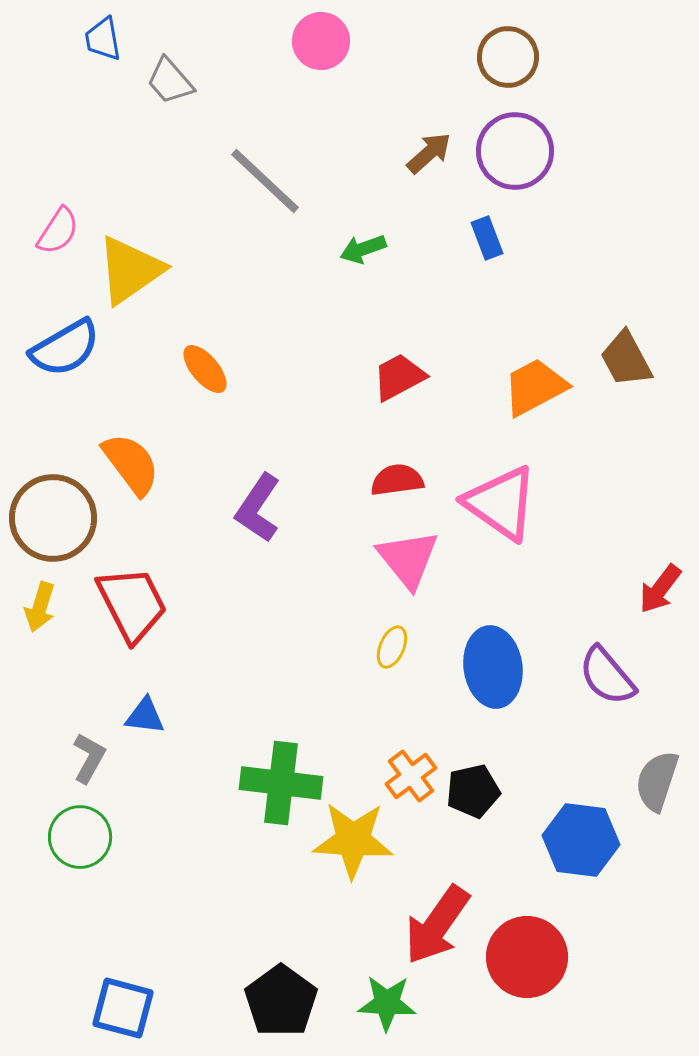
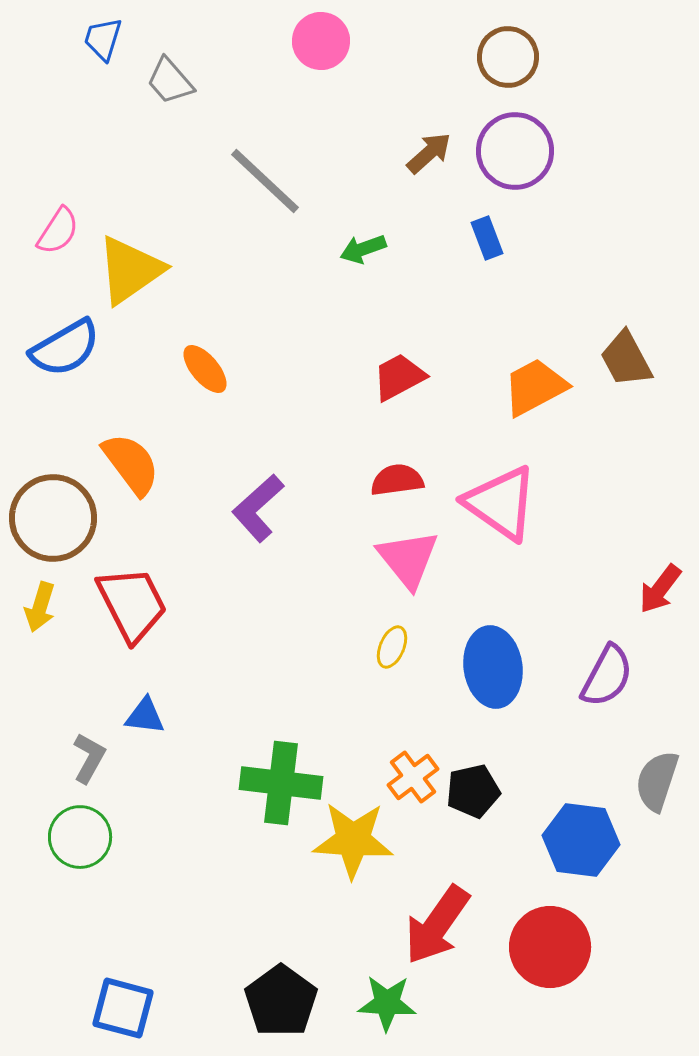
blue trapezoid at (103, 39): rotated 27 degrees clockwise
purple L-shape at (258, 508): rotated 14 degrees clockwise
purple semicircle at (607, 676): rotated 112 degrees counterclockwise
orange cross at (411, 776): moved 2 px right, 1 px down
red circle at (527, 957): moved 23 px right, 10 px up
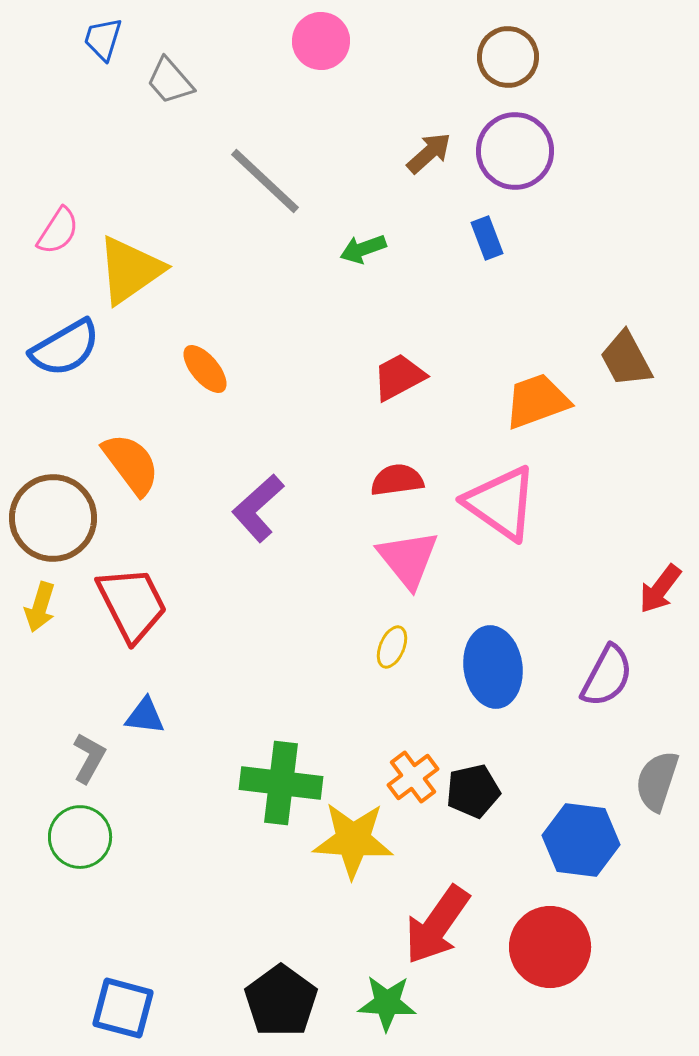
orange trapezoid at (535, 387): moved 2 px right, 14 px down; rotated 8 degrees clockwise
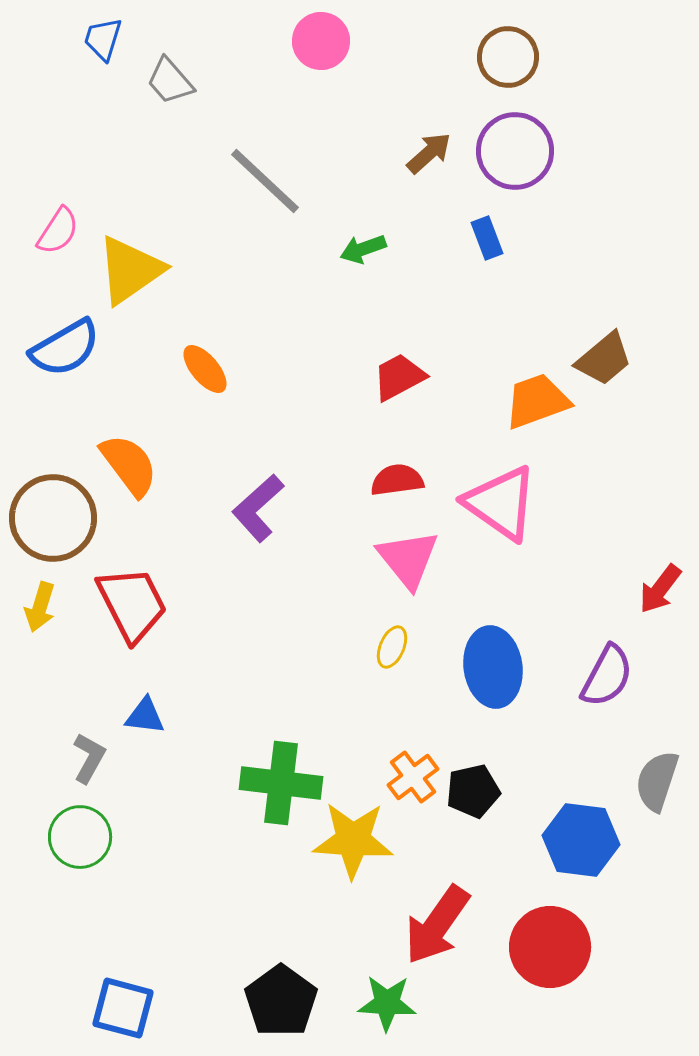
brown trapezoid at (626, 359): moved 22 px left; rotated 102 degrees counterclockwise
orange semicircle at (131, 464): moved 2 px left, 1 px down
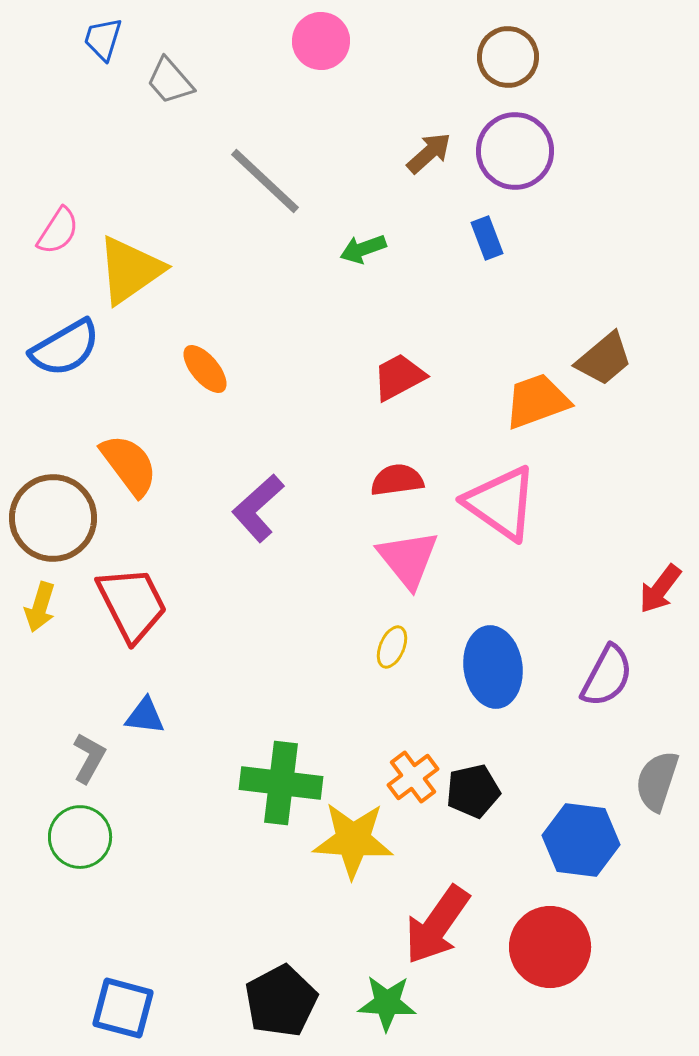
black pentagon at (281, 1001): rotated 8 degrees clockwise
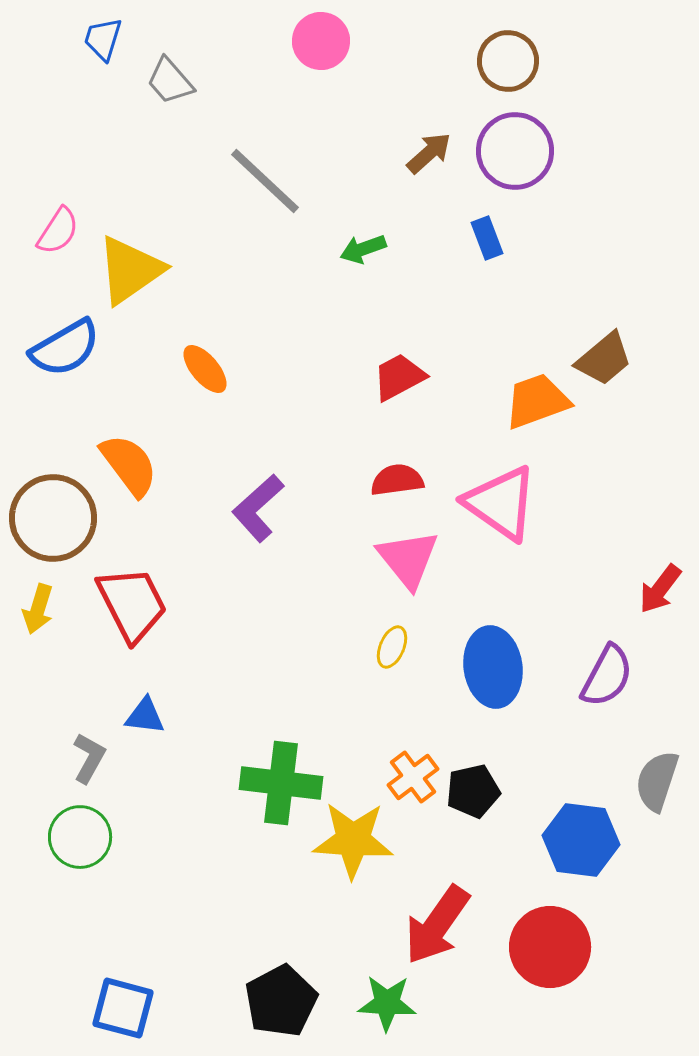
brown circle at (508, 57): moved 4 px down
yellow arrow at (40, 607): moved 2 px left, 2 px down
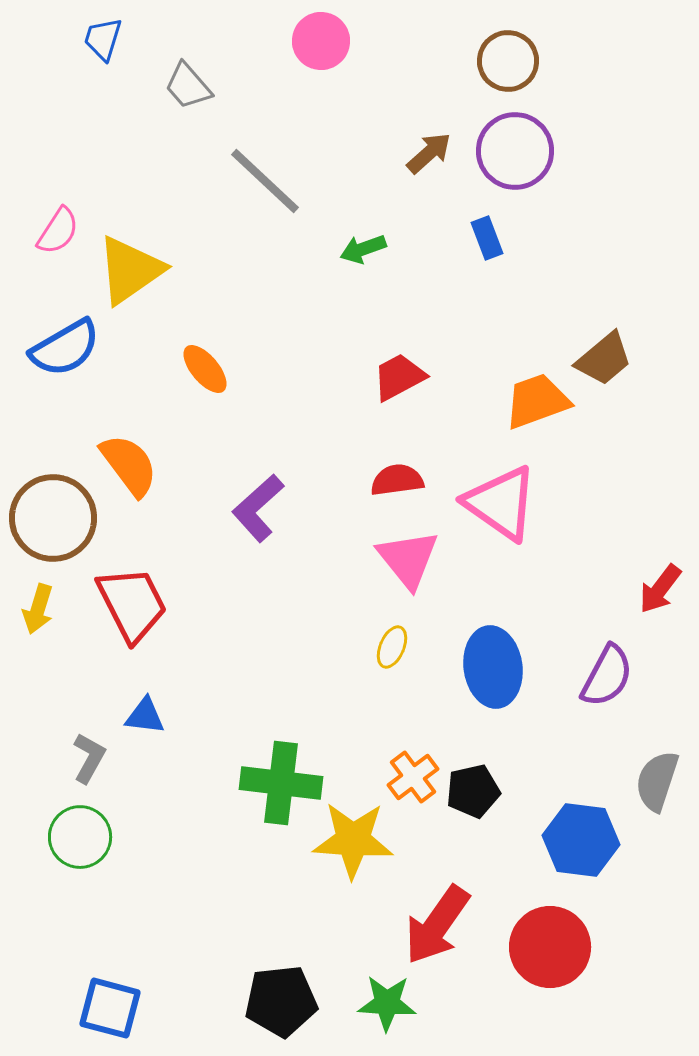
gray trapezoid at (170, 81): moved 18 px right, 5 px down
black pentagon at (281, 1001): rotated 22 degrees clockwise
blue square at (123, 1008): moved 13 px left
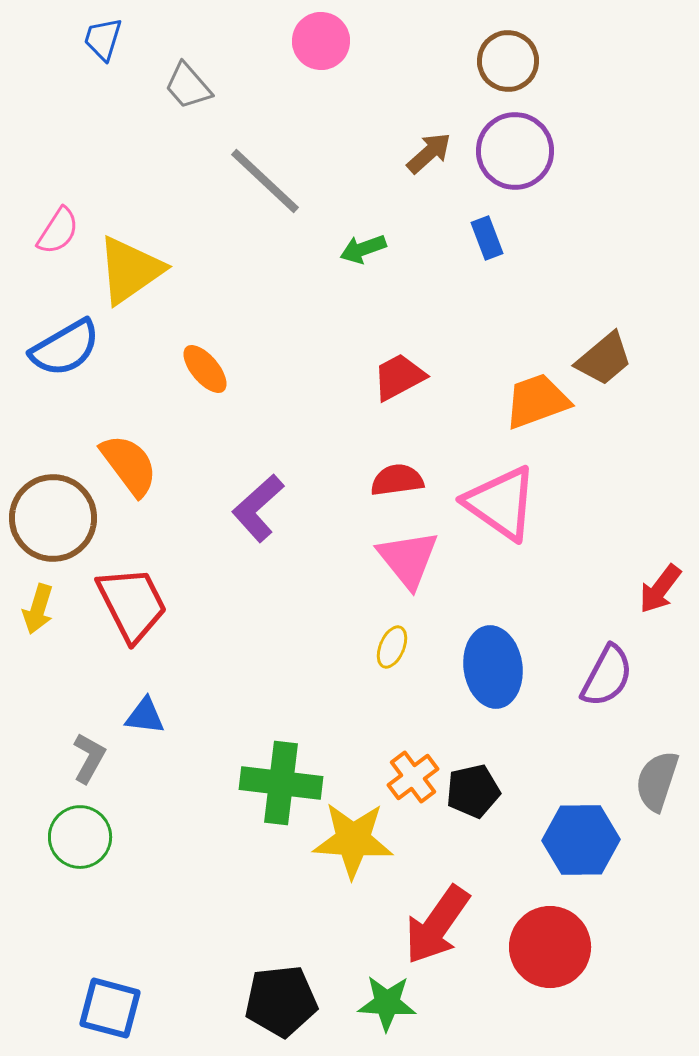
blue hexagon at (581, 840): rotated 8 degrees counterclockwise
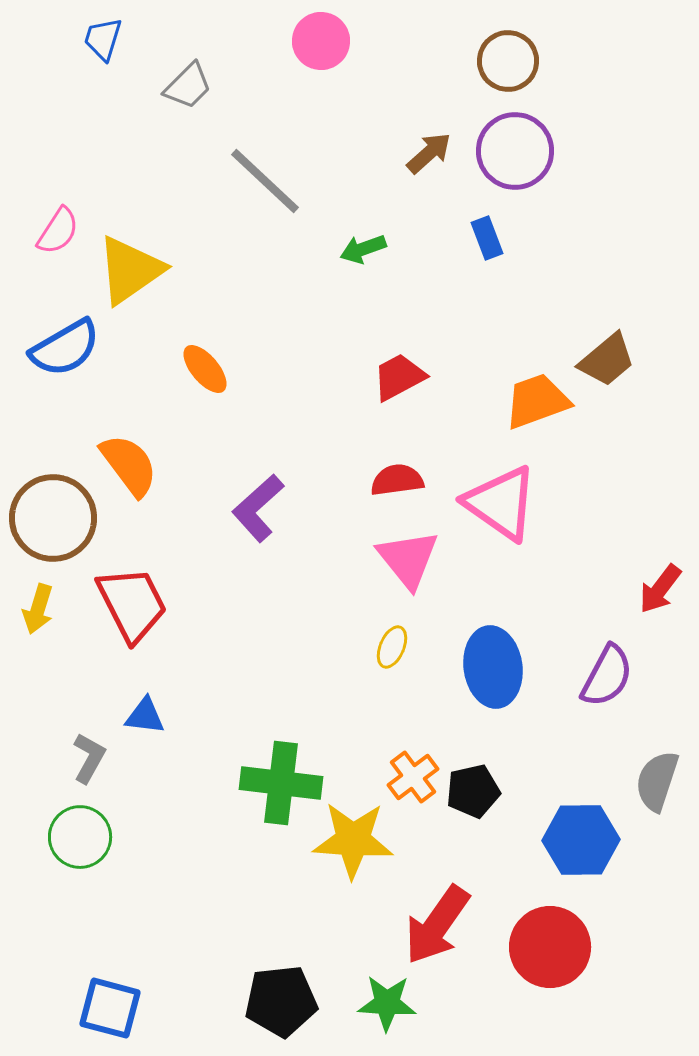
gray trapezoid at (188, 86): rotated 94 degrees counterclockwise
brown trapezoid at (604, 359): moved 3 px right, 1 px down
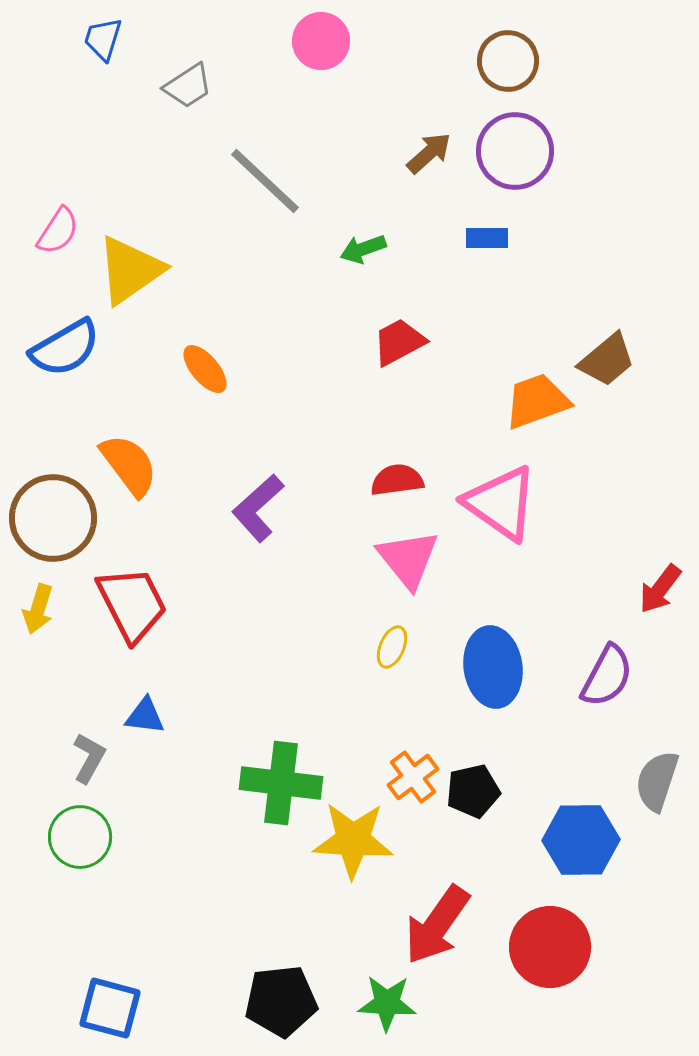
gray trapezoid at (188, 86): rotated 12 degrees clockwise
blue rectangle at (487, 238): rotated 69 degrees counterclockwise
red trapezoid at (399, 377): moved 35 px up
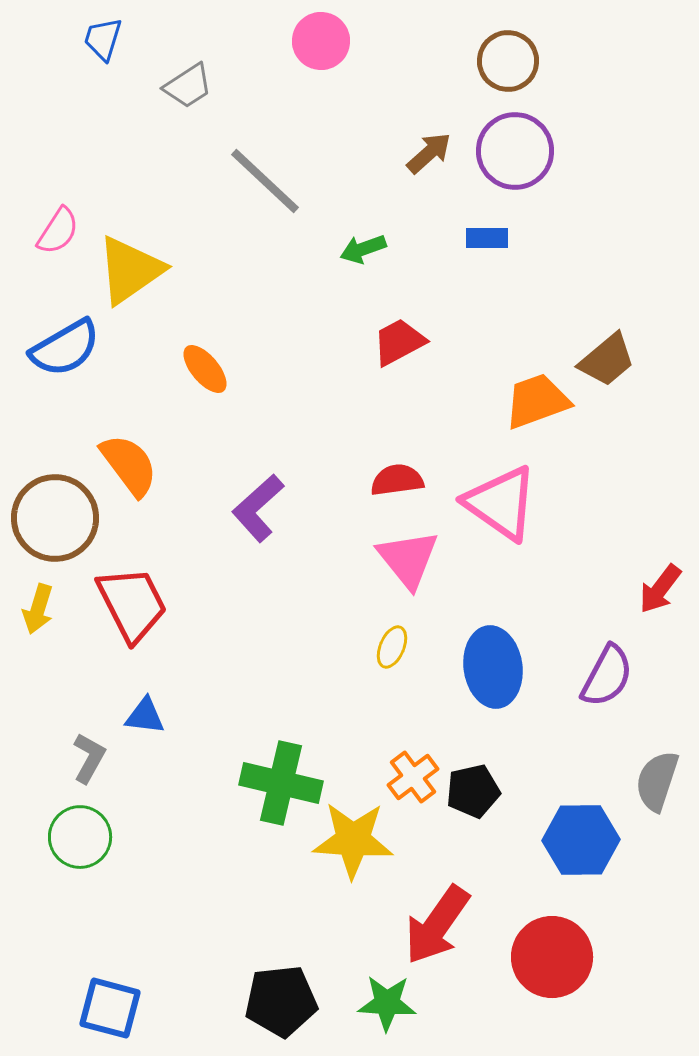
brown circle at (53, 518): moved 2 px right
green cross at (281, 783): rotated 6 degrees clockwise
red circle at (550, 947): moved 2 px right, 10 px down
